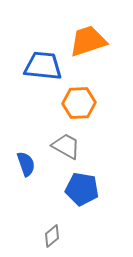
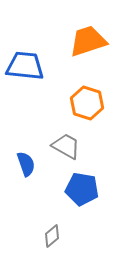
blue trapezoid: moved 18 px left
orange hexagon: moved 8 px right; rotated 20 degrees clockwise
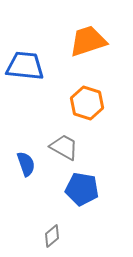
gray trapezoid: moved 2 px left, 1 px down
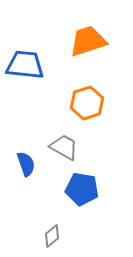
blue trapezoid: moved 1 px up
orange hexagon: rotated 24 degrees clockwise
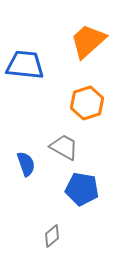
orange trapezoid: rotated 24 degrees counterclockwise
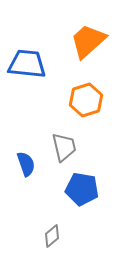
blue trapezoid: moved 2 px right, 1 px up
orange hexagon: moved 1 px left, 3 px up
gray trapezoid: rotated 48 degrees clockwise
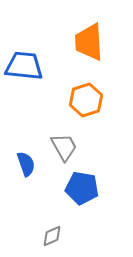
orange trapezoid: moved 1 px right, 1 px down; rotated 51 degrees counterclockwise
blue trapezoid: moved 3 px left, 2 px down
gray trapezoid: rotated 16 degrees counterclockwise
blue pentagon: moved 1 px up
gray diamond: rotated 15 degrees clockwise
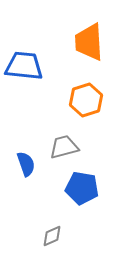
gray trapezoid: rotated 76 degrees counterclockwise
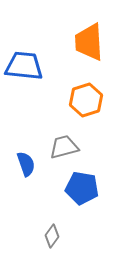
gray diamond: rotated 30 degrees counterclockwise
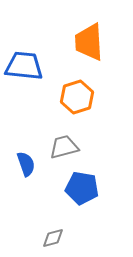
orange hexagon: moved 9 px left, 3 px up
gray diamond: moved 1 px right, 2 px down; rotated 40 degrees clockwise
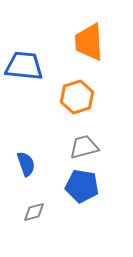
gray trapezoid: moved 20 px right
blue pentagon: moved 2 px up
gray diamond: moved 19 px left, 26 px up
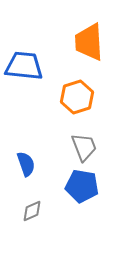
gray trapezoid: rotated 84 degrees clockwise
gray diamond: moved 2 px left, 1 px up; rotated 10 degrees counterclockwise
